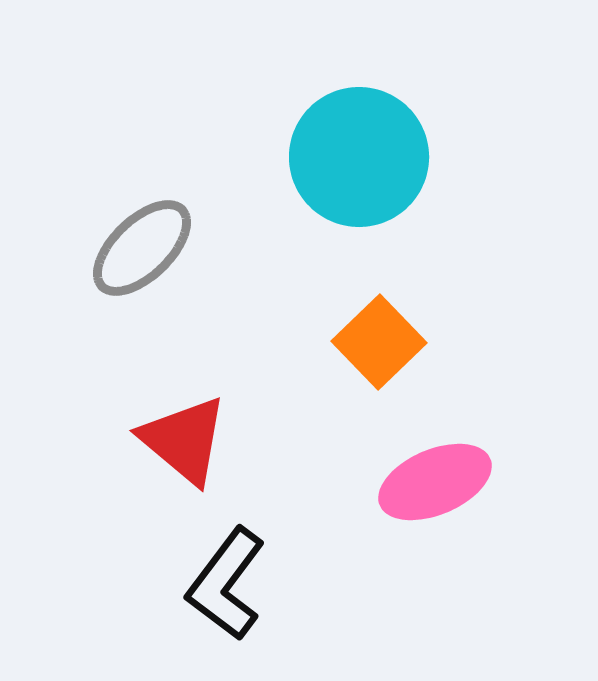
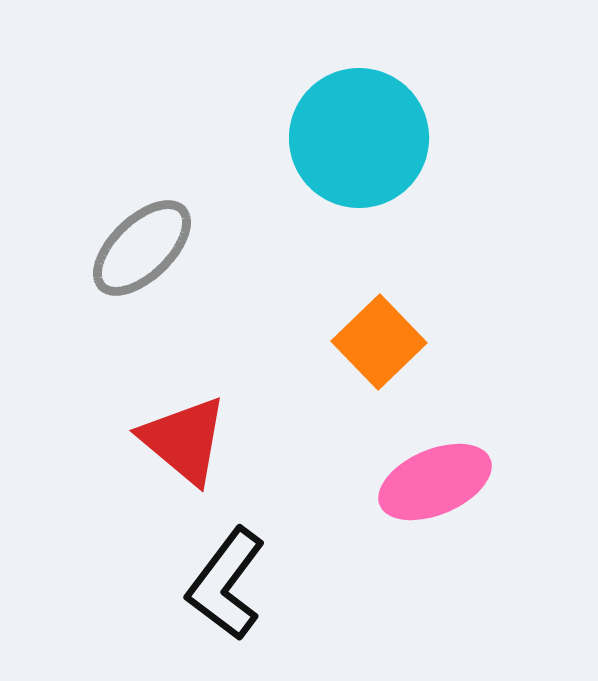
cyan circle: moved 19 px up
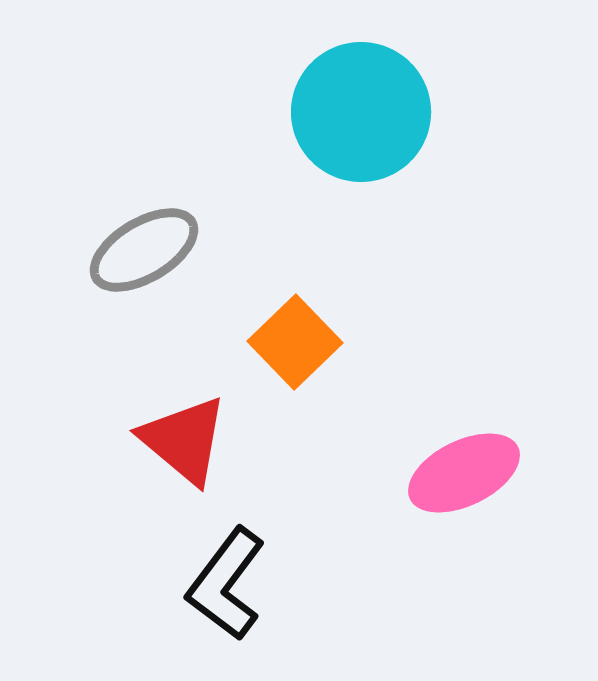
cyan circle: moved 2 px right, 26 px up
gray ellipse: moved 2 px right, 2 px down; rotated 13 degrees clockwise
orange square: moved 84 px left
pink ellipse: moved 29 px right, 9 px up; rotated 3 degrees counterclockwise
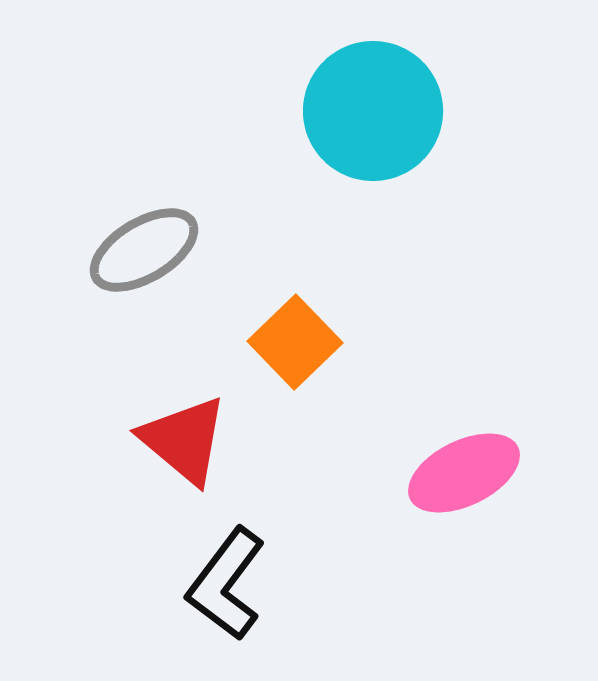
cyan circle: moved 12 px right, 1 px up
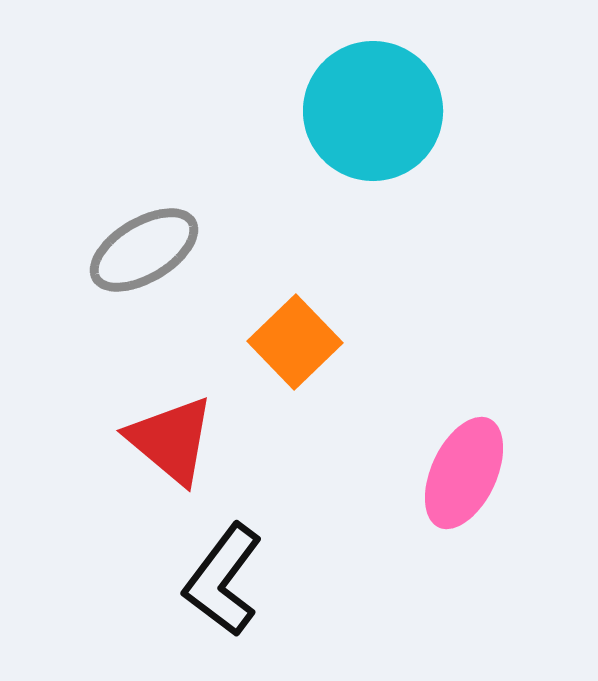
red triangle: moved 13 px left
pink ellipse: rotated 39 degrees counterclockwise
black L-shape: moved 3 px left, 4 px up
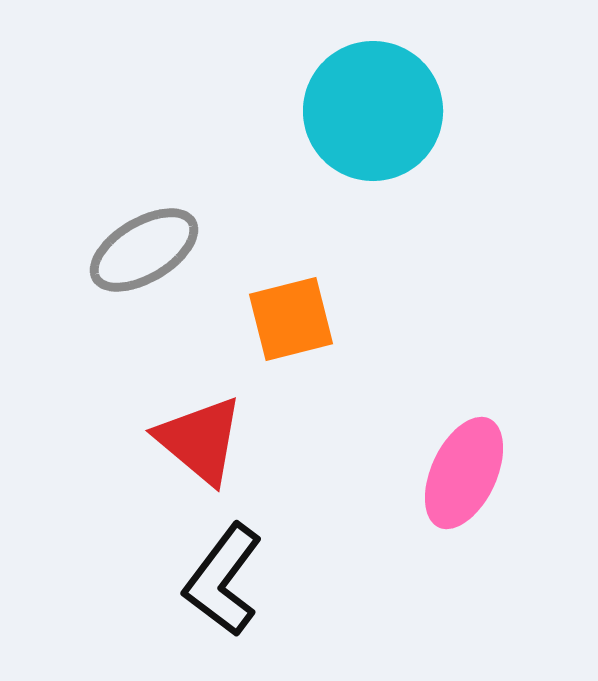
orange square: moved 4 px left, 23 px up; rotated 30 degrees clockwise
red triangle: moved 29 px right
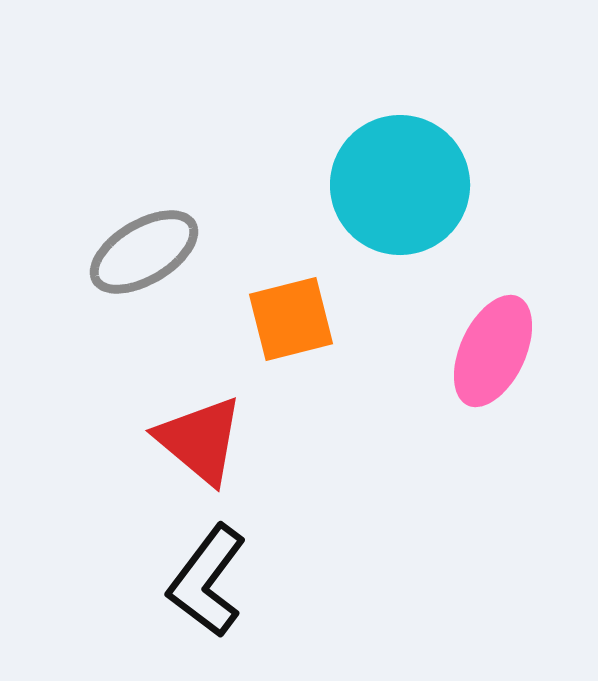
cyan circle: moved 27 px right, 74 px down
gray ellipse: moved 2 px down
pink ellipse: moved 29 px right, 122 px up
black L-shape: moved 16 px left, 1 px down
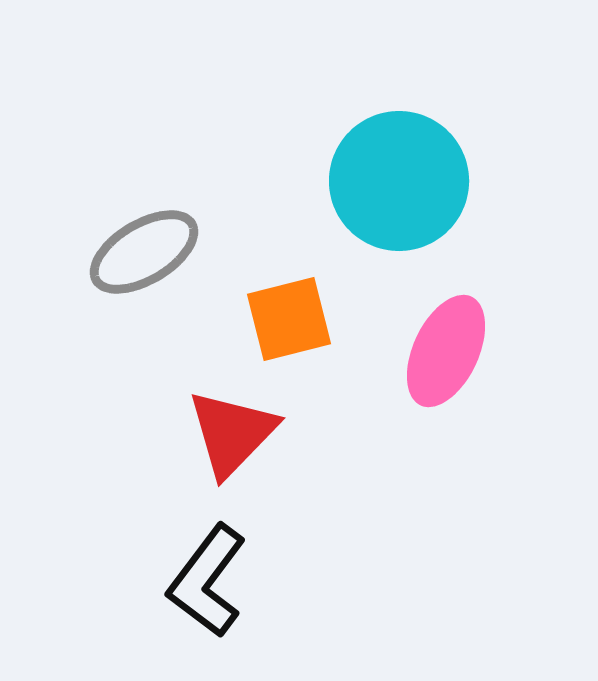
cyan circle: moved 1 px left, 4 px up
orange square: moved 2 px left
pink ellipse: moved 47 px left
red triangle: moved 32 px right, 7 px up; rotated 34 degrees clockwise
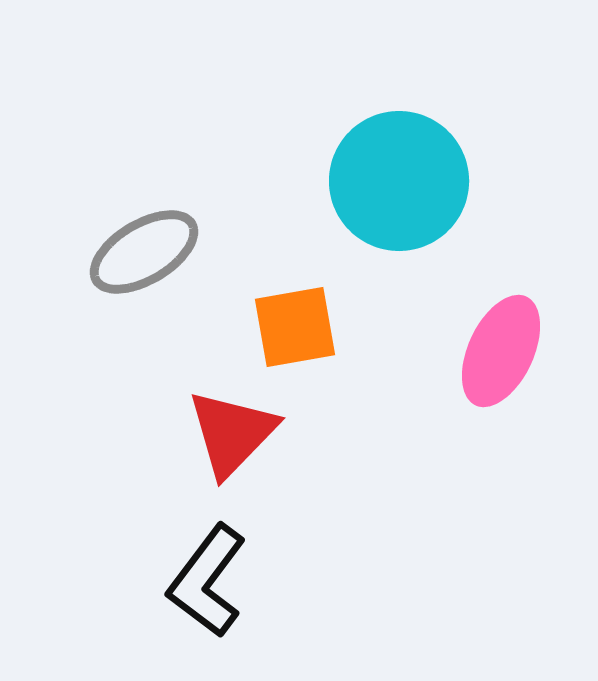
orange square: moved 6 px right, 8 px down; rotated 4 degrees clockwise
pink ellipse: moved 55 px right
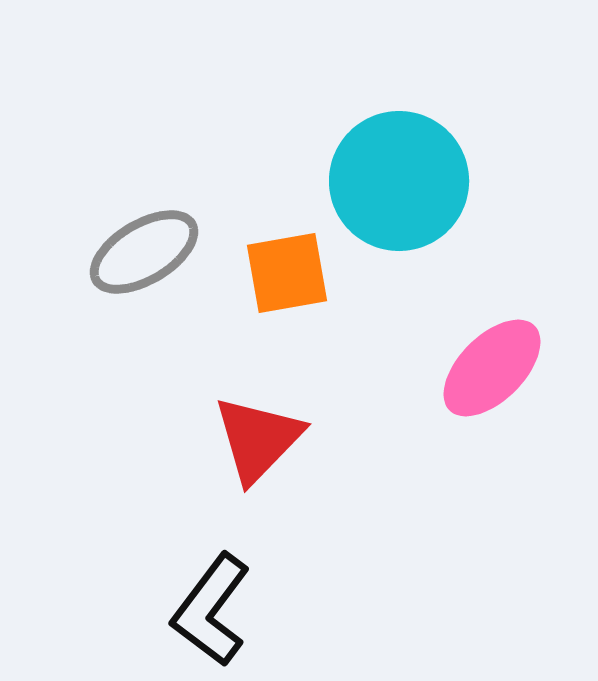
orange square: moved 8 px left, 54 px up
pink ellipse: moved 9 px left, 17 px down; rotated 20 degrees clockwise
red triangle: moved 26 px right, 6 px down
black L-shape: moved 4 px right, 29 px down
